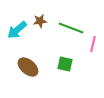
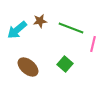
green square: rotated 28 degrees clockwise
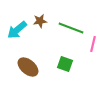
green square: rotated 21 degrees counterclockwise
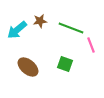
pink line: moved 2 px left, 1 px down; rotated 35 degrees counterclockwise
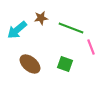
brown star: moved 1 px right, 3 px up
pink line: moved 2 px down
brown ellipse: moved 2 px right, 3 px up
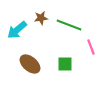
green line: moved 2 px left, 3 px up
green square: rotated 21 degrees counterclockwise
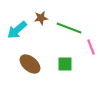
green line: moved 3 px down
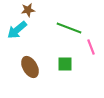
brown star: moved 13 px left, 8 px up
brown ellipse: moved 3 px down; rotated 20 degrees clockwise
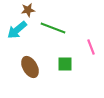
green line: moved 16 px left
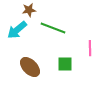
brown star: moved 1 px right
pink line: moved 1 px left, 1 px down; rotated 21 degrees clockwise
brown ellipse: rotated 15 degrees counterclockwise
